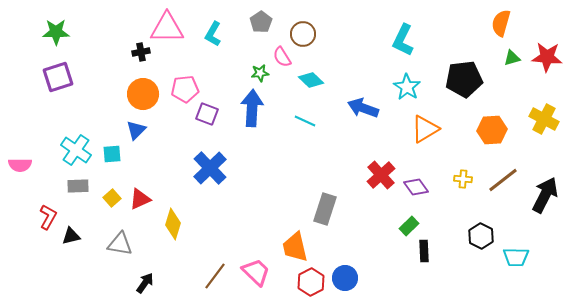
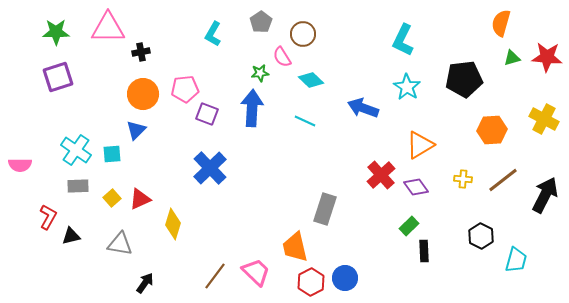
pink triangle at (167, 28): moved 59 px left
orange triangle at (425, 129): moved 5 px left, 16 px down
cyan trapezoid at (516, 257): moved 3 px down; rotated 76 degrees counterclockwise
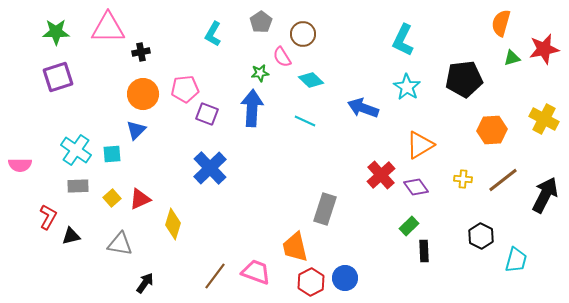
red star at (547, 57): moved 3 px left, 8 px up; rotated 16 degrees counterclockwise
pink trapezoid at (256, 272): rotated 24 degrees counterclockwise
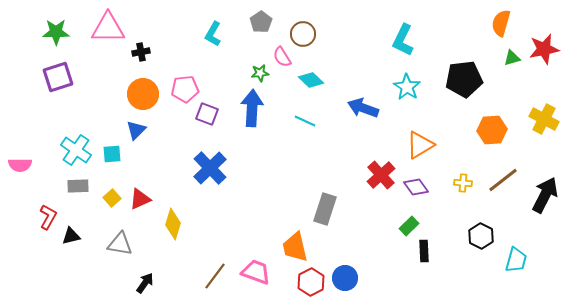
yellow cross at (463, 179): moved 4 px down
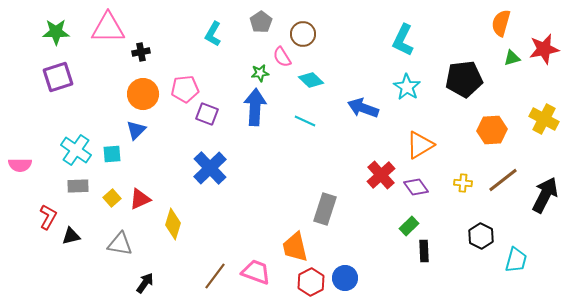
blue arrow at (252, 108): moved 3 px right, 1 px up
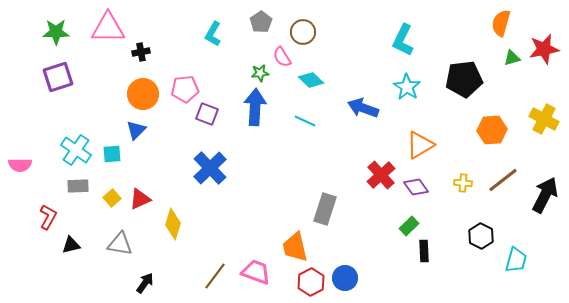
brown circle at (303, 34): moved 2 px up
black triangle at (71, 236): moved 9 px down
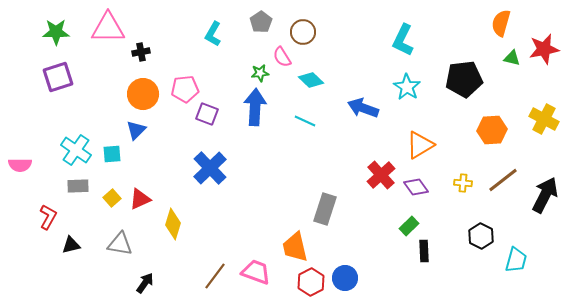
green triangle at (512, 58): rotated 30 degrees clockwise
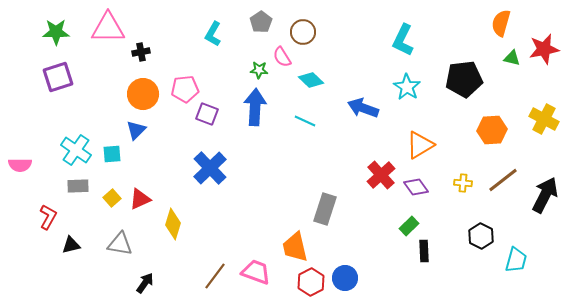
green star at (260, 73): moved 1 px left, 3 px up; rotated 12 degrees clockwise
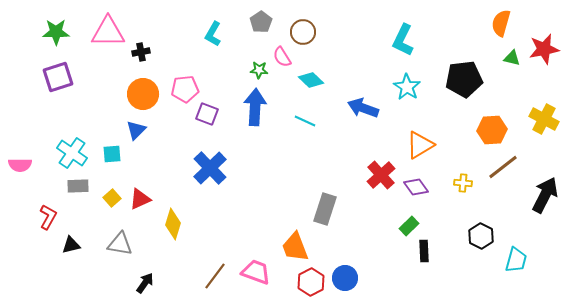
pink triangle at (108, 28): moved 4 px down
cyan cross at (76, 150): moved 4 px left, 3 px down
brown line at (503, 180): moved 13 px up
orange trapezoid at (295, 247): rotated 8 degrees counterclockwise
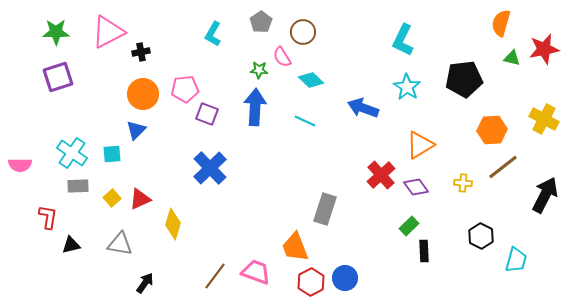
pink triangle at (108, 32): rotated 27 degrees counterclockwise
red L-shape at (48, 217): rotated 20 degrees counterclockwise
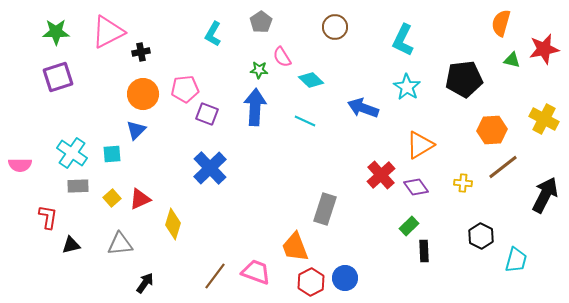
brown circle at (303, 32): moved 32 px right, 5 px up
green triangle at (512, 58): moved 2 px down
gray triangle at (120, 244): rotated 16 degrees counterclockwise
